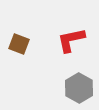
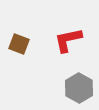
red L-shape: moved 3 px left
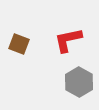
gray hexagon: moved 6 px up
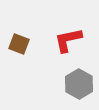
gray hexagon: moved 2 px down
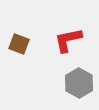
gray hexagon: moved 1 px up
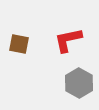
brown square: rotated 10 degrees counterclockwise
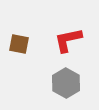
gray hexagon: moved 13 px left
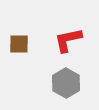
brown square: rotated 10 degrees counterclockwise
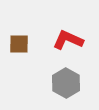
red L-shape: rotated 36 degrees clockwise
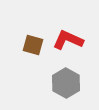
brown square: moved 14 px right, 1 px down; rotated 15 degrees clockwise
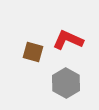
brown square: moved 7 px down
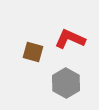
red L-shape: moved 2 px right, 1 px up
